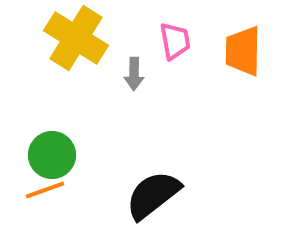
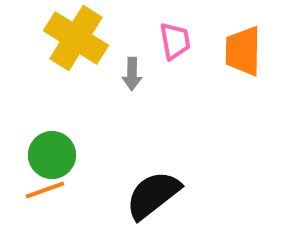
gray arrow: moved 2 px left
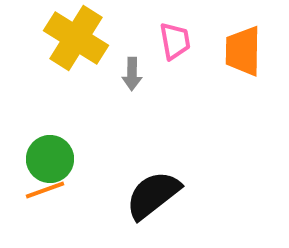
green circle: moved 2 px left, 4 px down
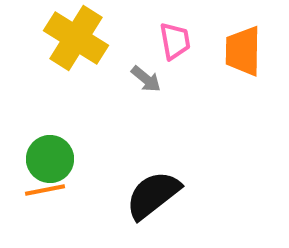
gray arrow: moved 14 px right, 5 px down; rotated 52 degrees counterclockwise
orange line: rotated 9 degrees clockwise
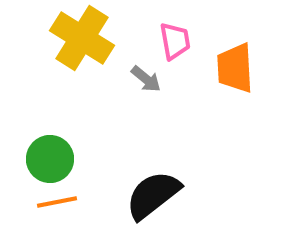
yellow cross: moved 6 px right
orange trapezoid: moved 8 px left, 17 px down; rotated 4 degrees counterclockwise
orange line: moved 12 px right, 12 px down
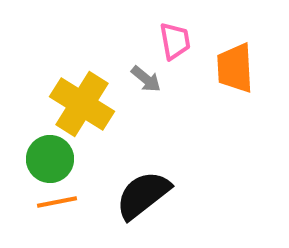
yellow cross: moved 66 px down
black semicircle: moved 10 px left
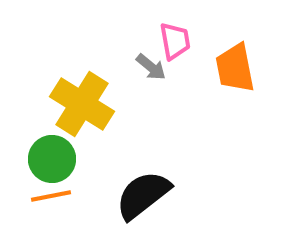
orange trapezoid: rotated 8 degrees counterclockwise
gray arrow: moved 5 px right, 12 px up
green circle: moved 2 px right
orange line: moved 6 px left, 6 px up
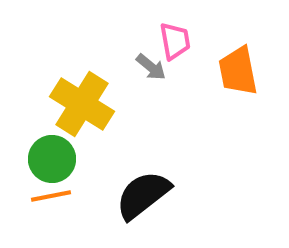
orange trapezoid: moved 3 px right, 3 px down
